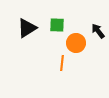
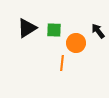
green square: moved 3 px left, 5 px down
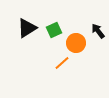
green square: rotated 28 degrees counterclockwise
orange line: rotated 42 degrees clockwise
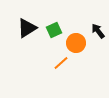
orange line: moved 1 px left
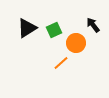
black arrow: moved 5 px left, 6 px up
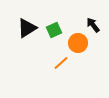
orange circle: moved 2 px right
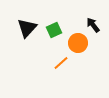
black triangle: rotated 15 degrees counterclockwise
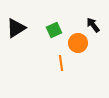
black triangle: moved 11 px left; rotated 15 degrees clockwise
orange line: rotated 56 degrees counterclockwise
